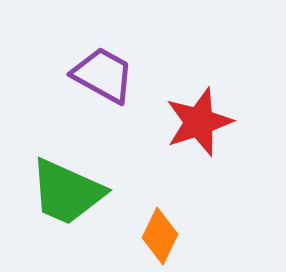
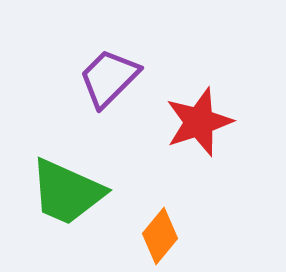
purple trapezoid: moved 6 px right, 3 px down; rotated 74 degrees counterclockwise
orange diamond: rotated 14 degrees clockwise
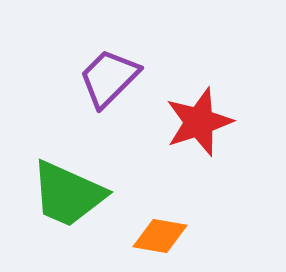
green trapezoid: moved 1 px right, 2 px down
orange diamond: rotated 60 degrees clockwise
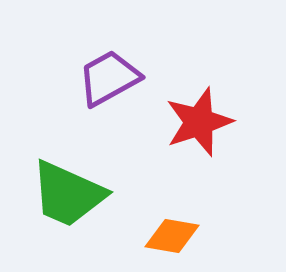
purple trapezoid: rotated 16 degrees clockwise
orange diamond: moved 12 px right
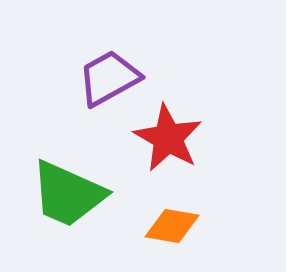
red star: moved 31 px left, 16 px down; rotated 24 degrees counterclockwise
orange diamond: moved 10 px up
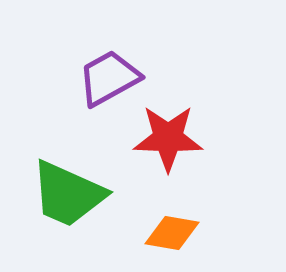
red star: rotated 28 degrees counterclockwise
orange diamond: moved 7 px down
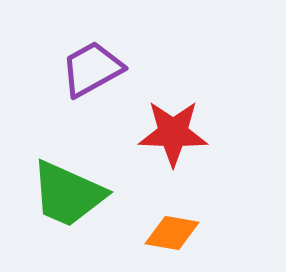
purple trapezoid: moved 17 px left, 9 px up
red star: moved 5 px right, 5 px up
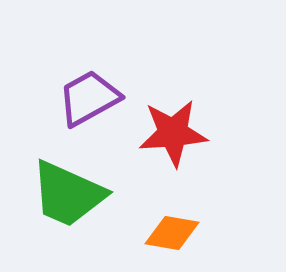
purple trapezoid: moved 3 px left, 29 px down
red star: rotated 6 degrees counterclockwise
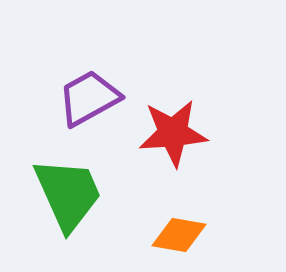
green trapezoid: rotated 138 degrees counterclockwise
orange diamond: moved 7 px right, 2 px down
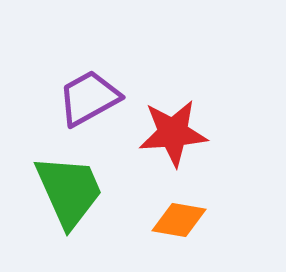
green trapezoid: moved 1 px right, 3 px up
orange diamond: moved 15 px up
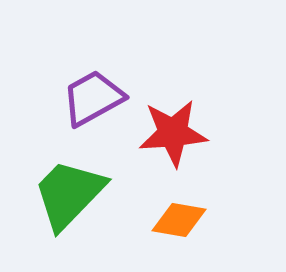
purple trapezoid: moved 4 px right
green trapezoid: moved 3 px down; rotated 112 degrees counterclockwise
